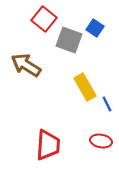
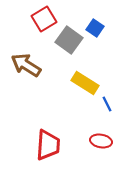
red square: rotated 20 degrees clockwise
gray square: rotated 16 degrees clockwise
yellow rectangle: moved 4 px up; rotated 28 degrees counterclockwise
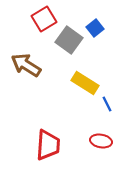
blue square: rotated 18 degrees clockwise
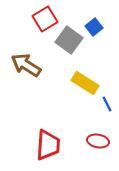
red square: moved 1 px right
blue square: moved 1 px left, 1 px up
red ellipse: moved 3 px left
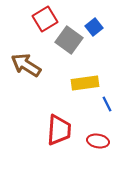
yellow rectangle: rotated 40 degrees counterclockwise
red trapezoid: moved 11 px right, 15 px up
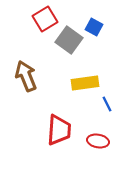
blue square: rotated 24 degrees counterclockwise
brown arrow: moved 11 px down; rotated 36 degrees clockwise
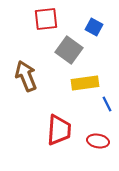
red square: moved 1 px right; rotated 25 degrees clockwise
gray square: moved 10 px down
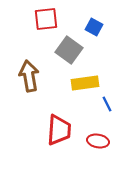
brown arrow: moved 3 px right; rotated 12 degrees clockwise
